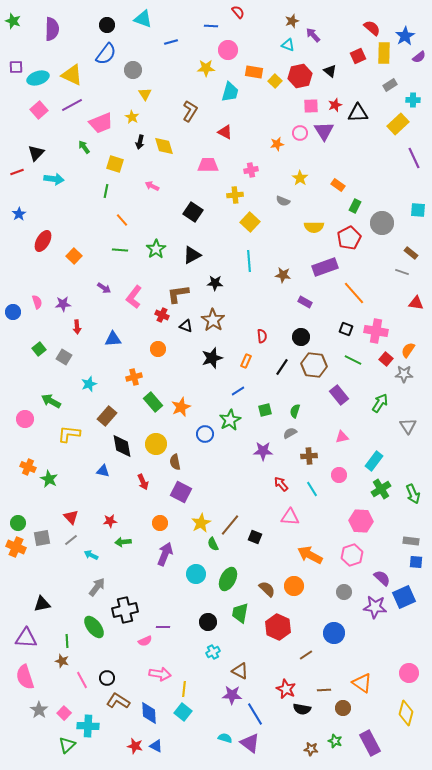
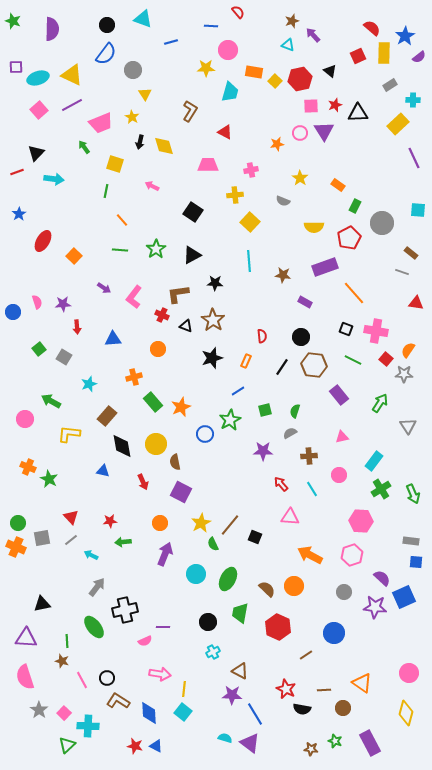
red hexagon at (300, 76): moved 3 px down
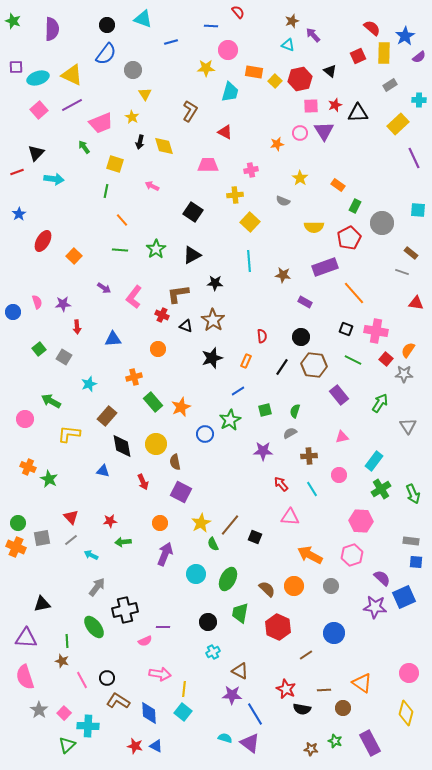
cyan cross at (413, 100): moved 6 px right
gray circle at (344, 592): moved 13 px left, 6 px up
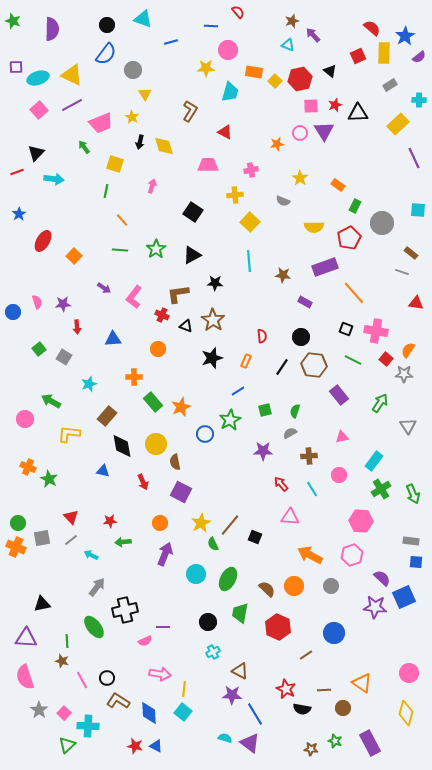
pink arrow at (152, 186): rotated 80 degrees clockwise
orange cross at (134, 377): rotated 14 degrees clockwise
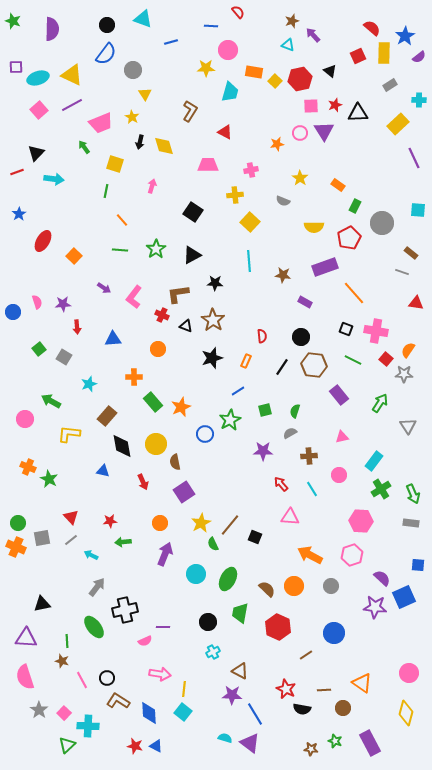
purple square at (181, 492): moved 3 px right; rotated 30 degrees clockwise
gray rectangle at (411, 541): moved 18 px up
blue square at (416, 562): moved 2 px right, 3 px down
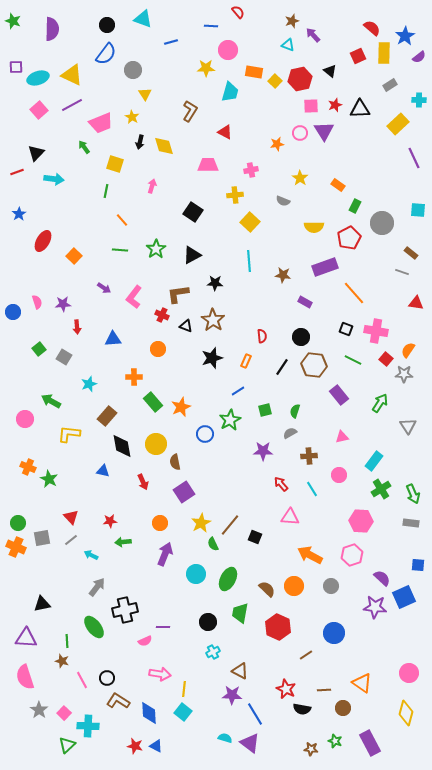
black triangle at (358, 113): moved 2 px right, 4 px up
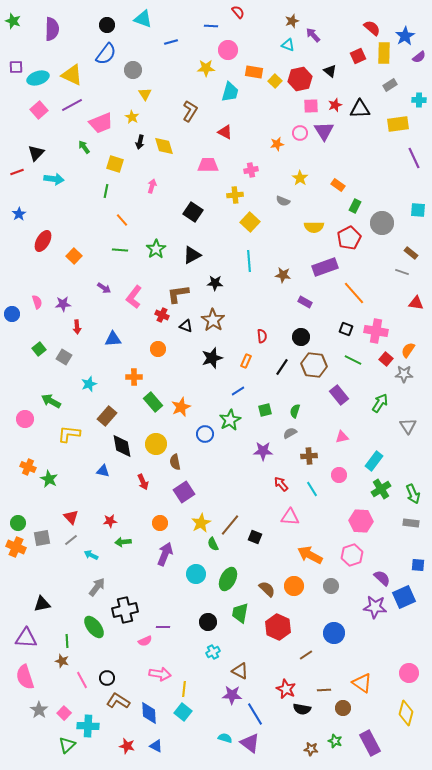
yellow rectangle at (398, 124): rotated 35 degrees clockwise
blue circle at (13, 312): moved 1 px left, 2 px down
red star at (135, 746): moved 8 px left
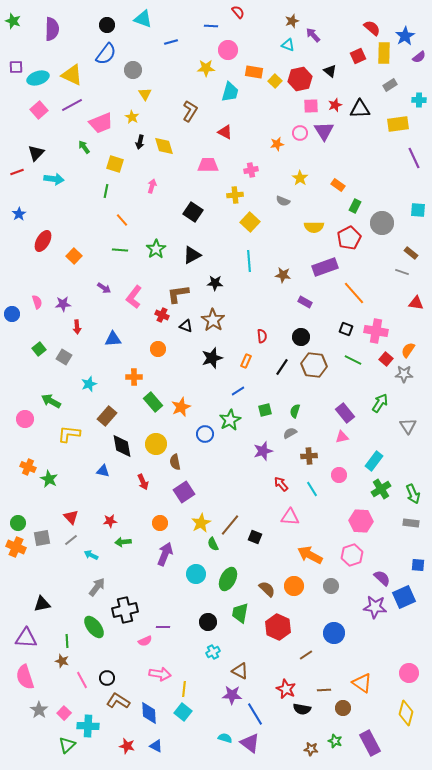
purple rectangle at (339, 395): moved 6 px right, 18 px down
purple star at (263, 451): rotated 18 degrees counterclockwise
